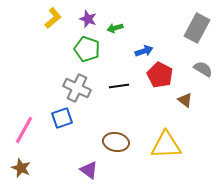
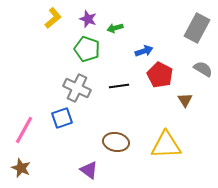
brown triangle: rotated 21 degrees clockwise
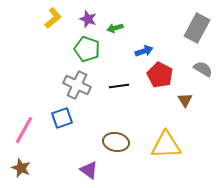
gray cross: moved 3 px up
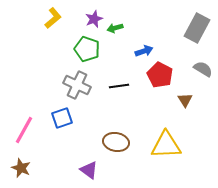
purple star: moved 6 px right; rotated 30 degrees clockwise
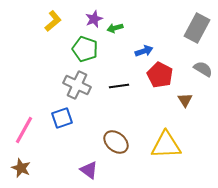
yellow L-shape: moved 3 px down
green pentagon: moved 2 px left
brown ellipse: rotated 30 degrees clockwise
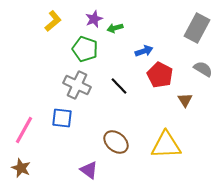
black line: rotated 54 degrees clockwise
blue square: rotated 25 degrees clockwise
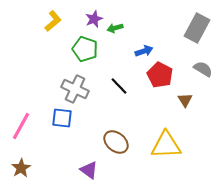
gray cross: moved 2 px left, 4 px down
pink line: moved 3 px left, 4 px up
brown star: rotated 18 degrees clockwise
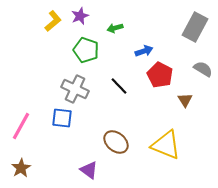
purple star: moved 14 px left, 3 px up
gray rectangle: moved 2 px left, 1 px up
green pentagon: moved 1 px right, 1 px down
yellow triangle: rotated 24 degrees clockwise
